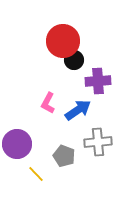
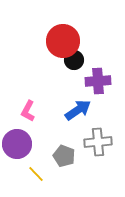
pink L-shape: moved 20 px left, 8 px down
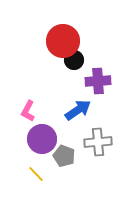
purple circle: moved 25 px right, 5 px up
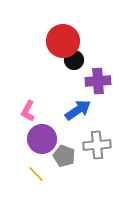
gray cross: moved 1 px left, 3 px down
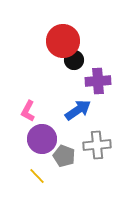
yellow line: moved 1 px right, 2 px down
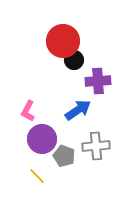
gray cross: moved 1 px left, 1 px down
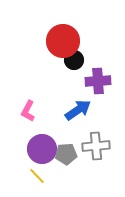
purple circle: moved 10 px down
gray pentagon: moved 2 px right, 2 px up; rotated 25 degrees counterclockwise
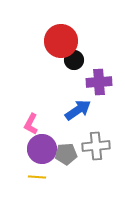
red circle: moved 2 px left
purple cross: moved 1 px right, 1 px down
pink L-shape: moved 3 px right, 13 px down
yellow line: moved 1 px down; rotated 42 degrees counterclockwise
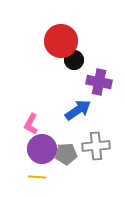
purple cross: rotated 15 degrees clockwise
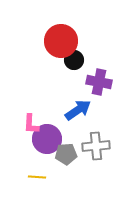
pink L-shape: rotated 25 degrees counterclockwise
purple circle: moved 5 px right, 10 px up
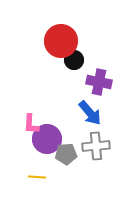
blue arrow: moved 12 px right, 3 px down; rotated 84 degrees clockwise
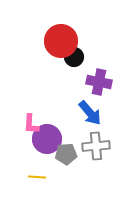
black circle: moved 3 px up
